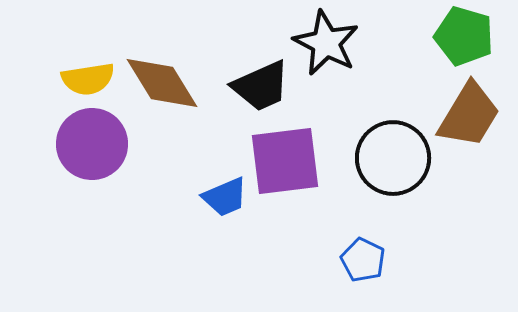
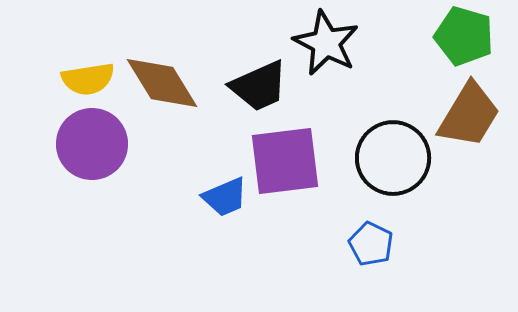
black trapezoid: moved 2 px left
blue pentagon: moved 8 px right, 16 px up
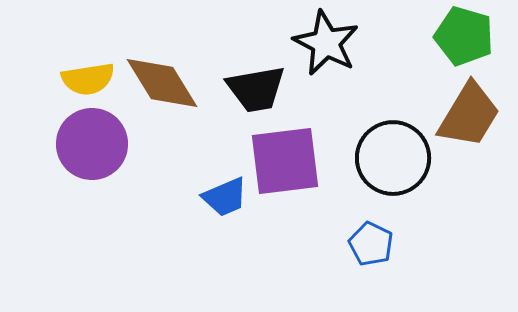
black trapezoid: moved 3 px left, 3 px down; rotated 14 degrees clockwise
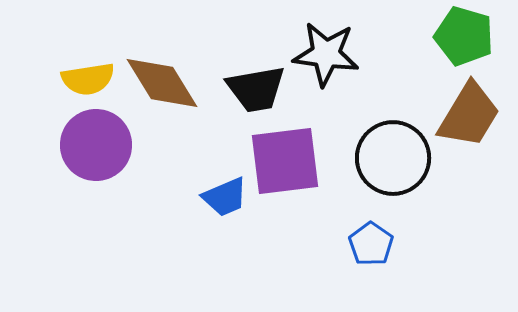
black star: moved 11 px down; rotated 20 degrees counterclockwise
purple circle: moved 4 px right, 1 px down
blue pentagon: rotated 9 degrees clockwise
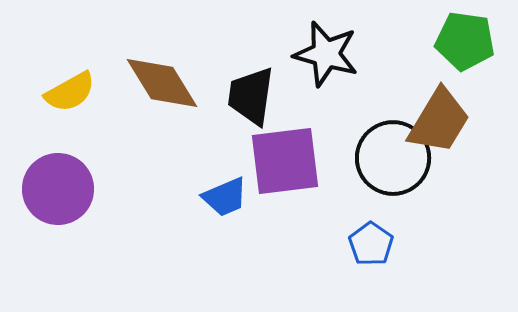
green pentagon: moved 1 px right, 5 px down; rotated 8 degrees counterclockwise
black star: rotated 8 degrees clockwise
yellow semicircle: moved 18 px left, 13 px down; rotated 20 degrees counterclockwise
black trapezoid: moved 5 px left, 7 px down; rotated 108 degrees clockwise
brown trapezoid: moved 30 px left, 6 px down
purple circle: moved 38 px left, 44 px down
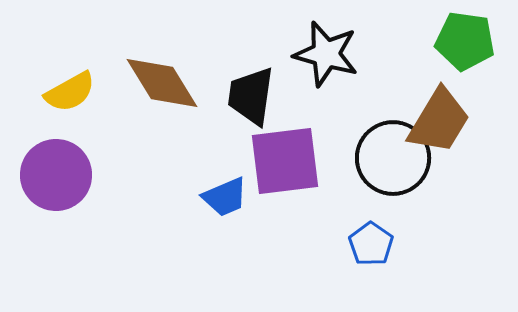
purple circle: moved 2 px left, 14 px up
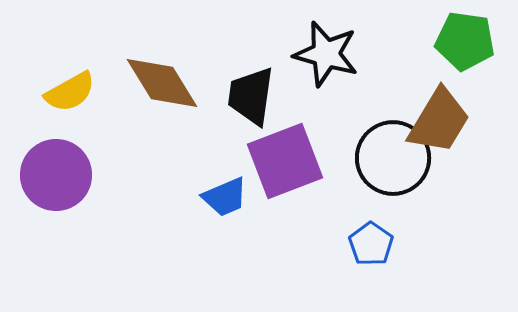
purple square: rotated 14 degrees counterclockwise
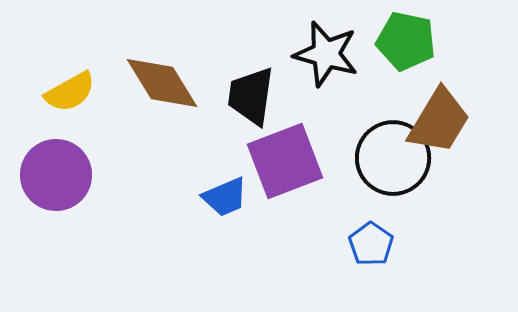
green pentagon: moved 59 px left; rotated 4 degrees clockwise
